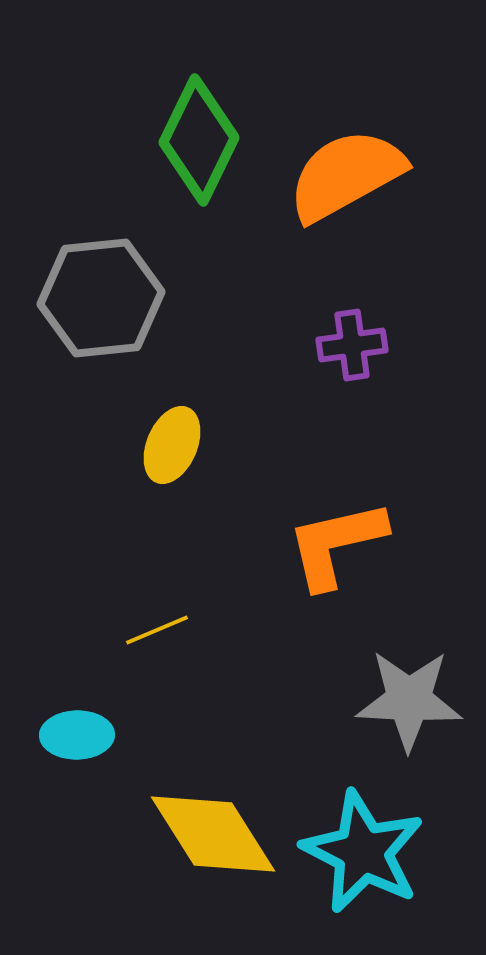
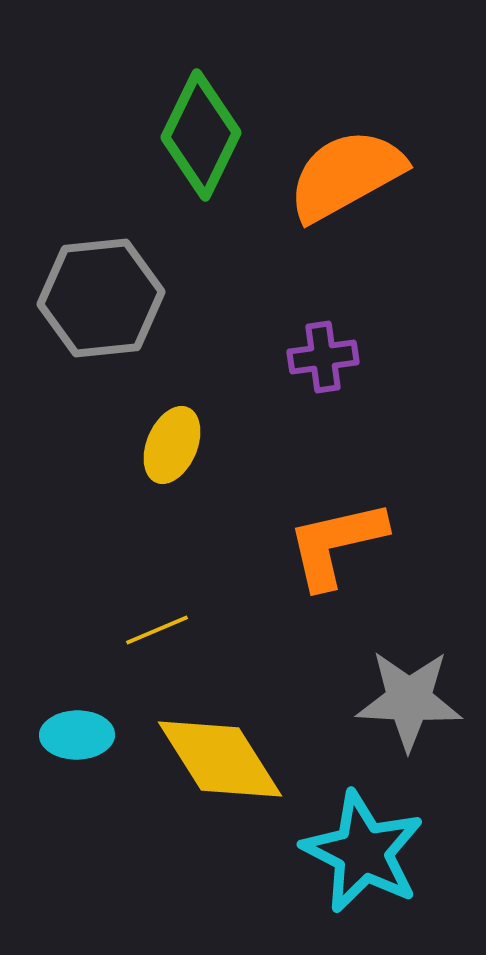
green diamond: moved 2 px right, 5 px up
purple cross: moved 29 px left, 12 px down
yellow diamond: moved 7 px right, 75 px up
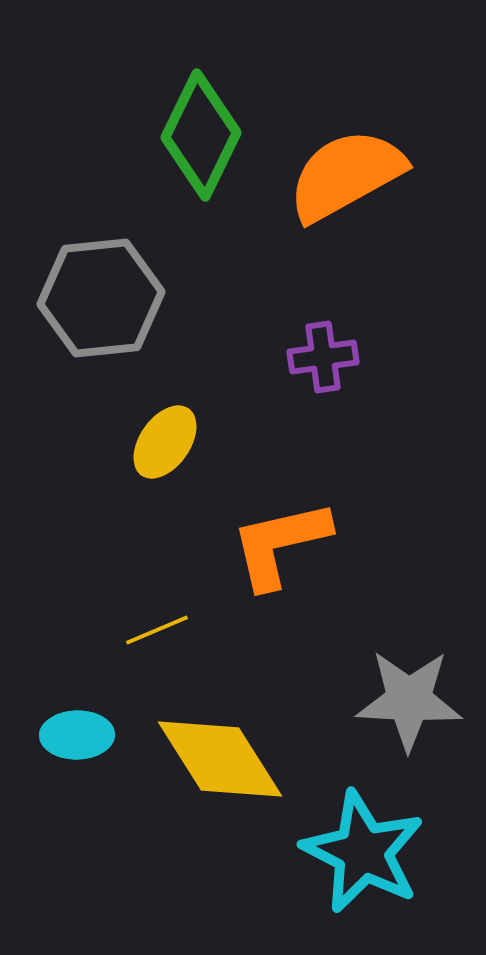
yellow ellipse: moved 7 px left, 3 px up; rotated 12 degrees clockwise
orange L-shape: moved 56 px left
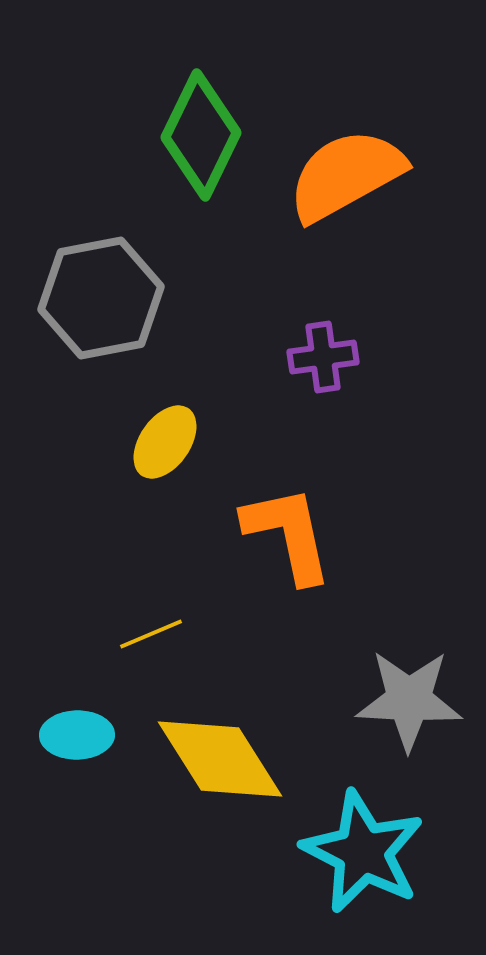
gray hexagon: rotated 5 degrees counterclockwise
orange L-shape: moved 8 px right, 10 px up; rotated 91 degrees clockwise
yellow line: moved 6 px left, 4 px down
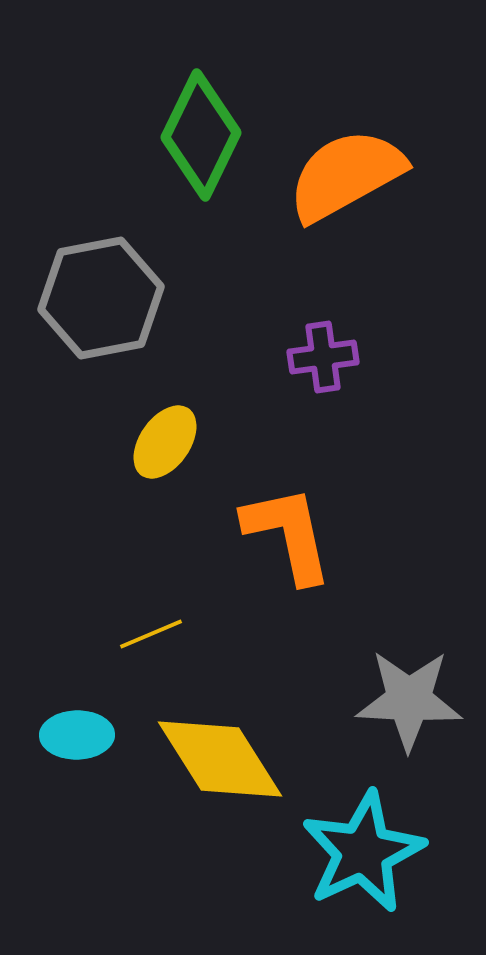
cyan star: rotated 20 degrees clockwise
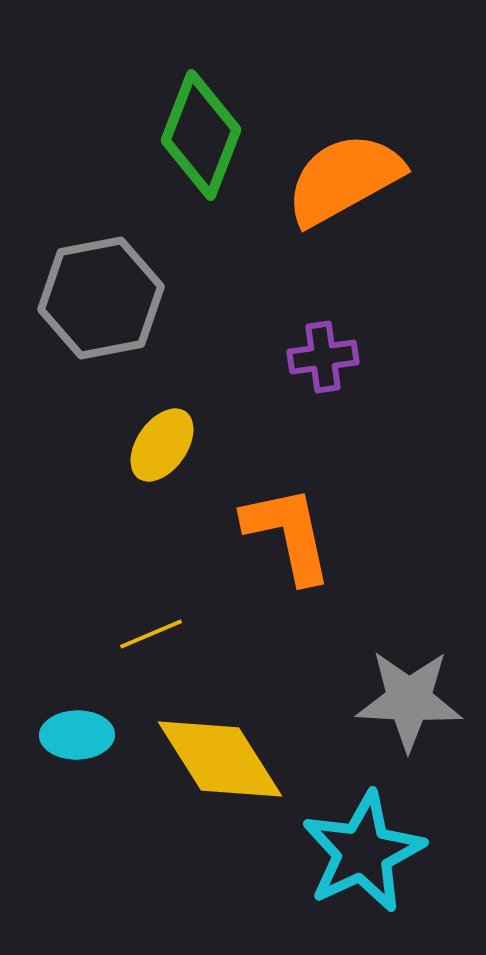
green diamond: rotated 5 degrees counterclockwise
orange semicircle: moved 2 px left, 4 px down
yellow ellipse: moved 3 px left, 3 px down
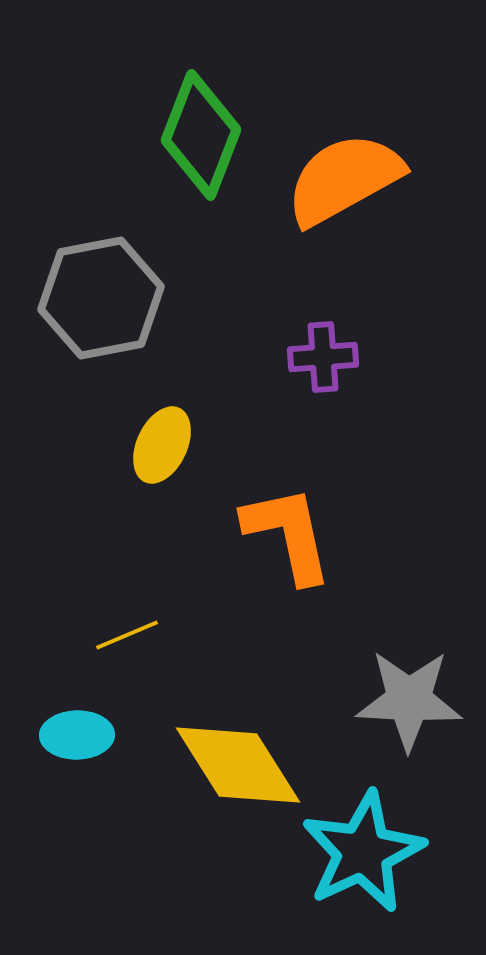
purple cross: rotated 4 degrees clockwise
yellow ellipse: rotated 10 degrees counterclockwise
yellow line: moved 24 px left, 1 px down
yellow diamond: moved 18 px right, 6 px down
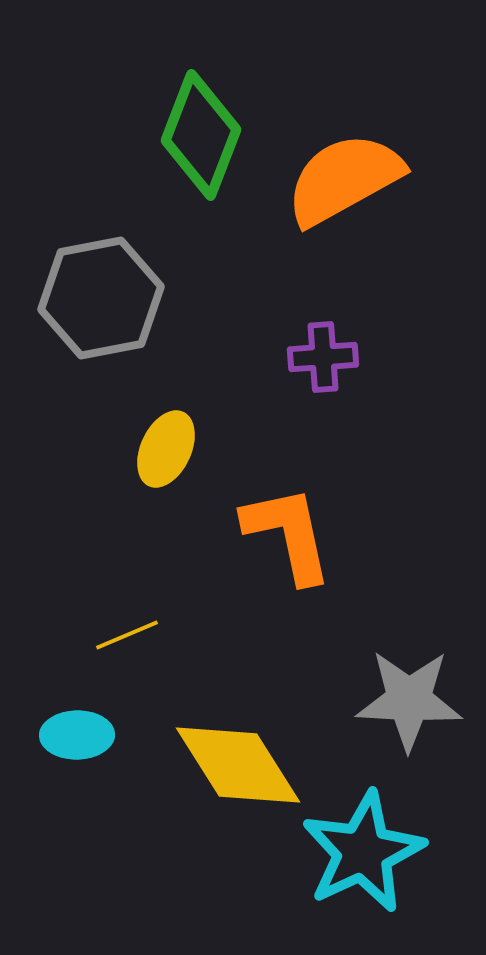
yellow ellipse: moved 4 px right, 4 px down
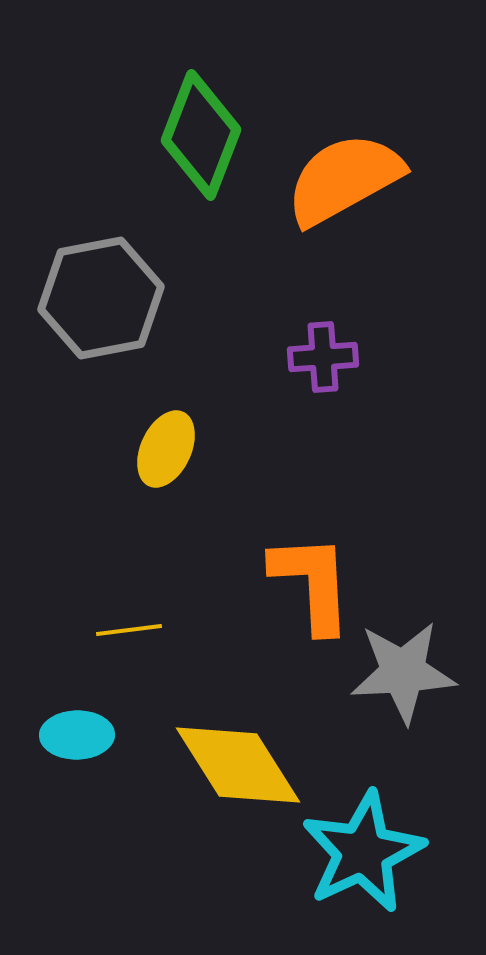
orange L-shape: moved 24 px right, 49 px down; rotated 9 degrees clockwise
yellow line: moved 2 px right, 5 px up; rotated 16 degrees clockwise
gray star: moved 6 px left, 28 px up; rotated 6 degrees counterclockwise
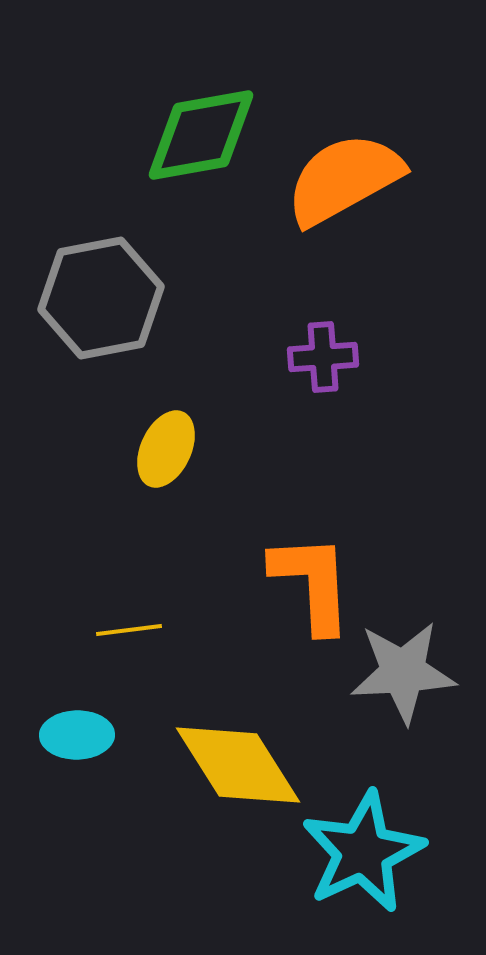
green diamond: rotated 59 degrees clockwise
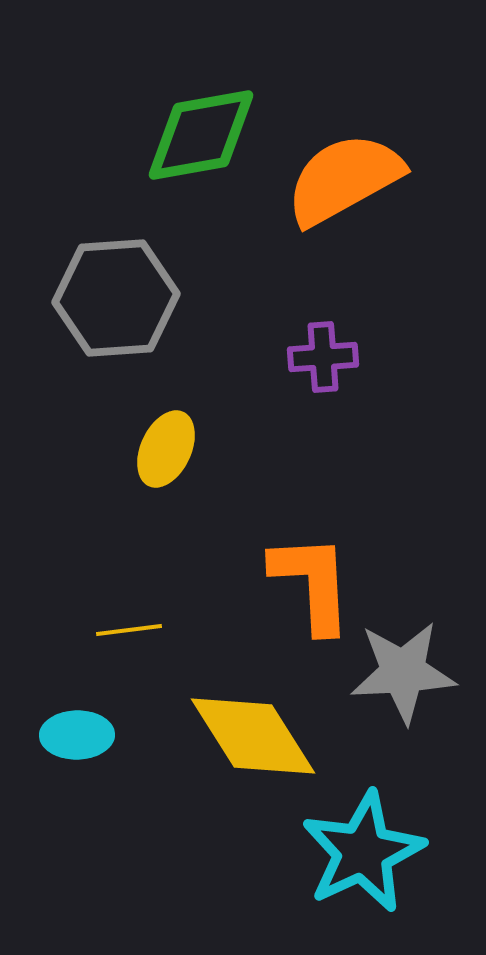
gray hexagon: moved 15 px right; rotated 7 degrees clockwise
yellow diamond: moved 15 px right, 29 px up
